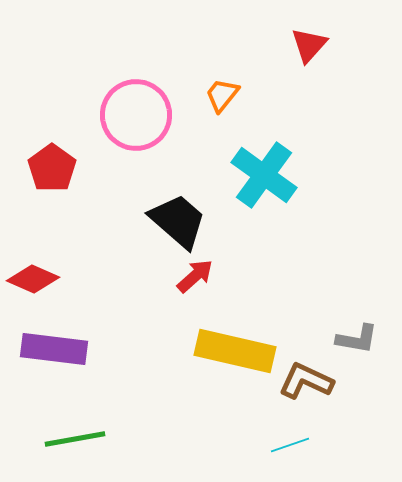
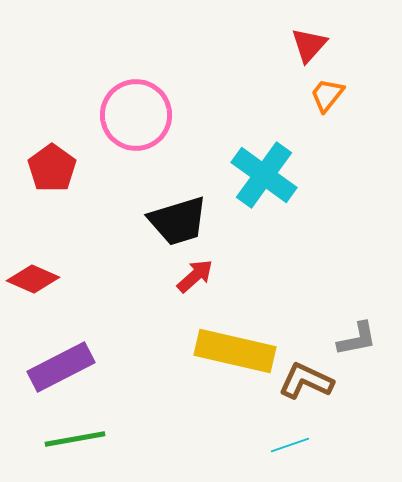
orange trapezoid: moved 105 px right
black trapezoid: rotated 122 degrees clockwise
gray L-shape: rotated 21 degrees counterclockwise
purple rectangle: moved 7 px right, 18 px down; rotated 34 degrees counterclockwise
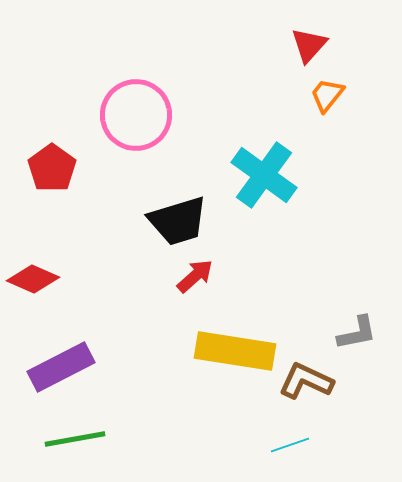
gray L-shape: moved 6 px up
yellow rectangle: rotated 4 degrees counterclockwise
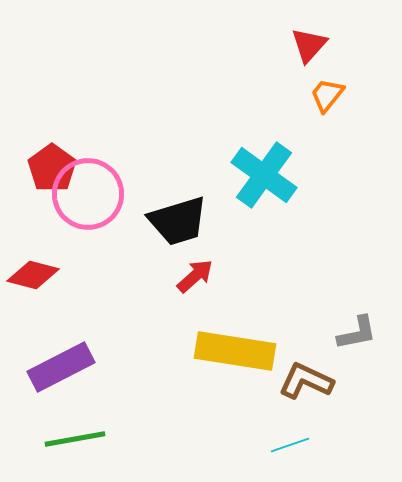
pink circle: moved 48 px left, 79 px down
red diamond: moved 4 px up; rotated 9 degrees counterclockwise
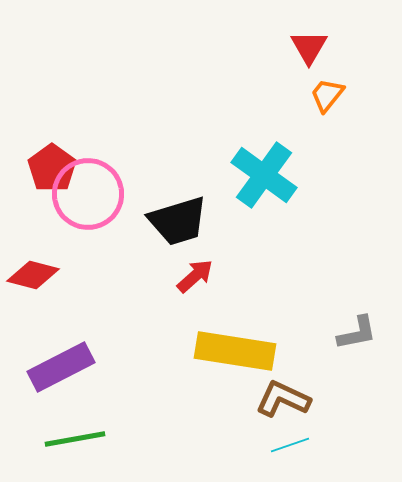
red triangle: moved 2 px down; rotated 12 degrees counterclockwise
brown L-shape: moved 23 px left, 18 px down
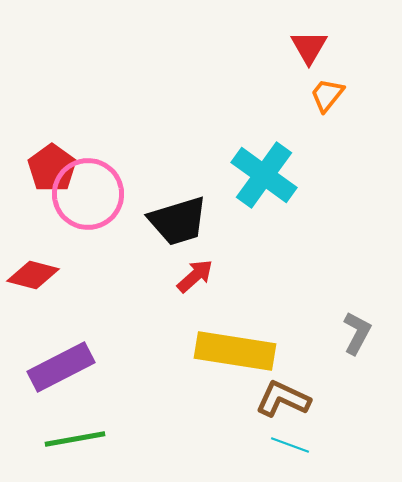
gray L-shape: rotated 51 degrees counterclockwise
cyan line: rotated 39 degrees clockwise
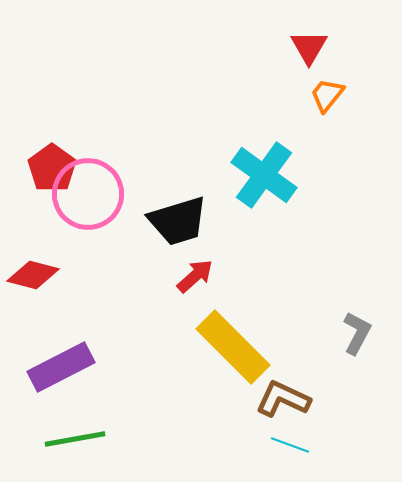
yellow rectangle: moved 2 px left, 4 px up; rotated 36 degrees clockwise
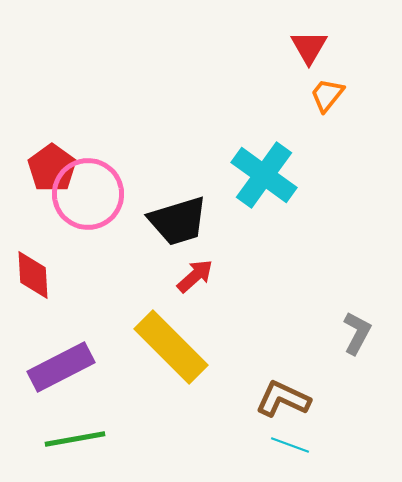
red diamond: rotated 72 degrees clockwise
yellow rectangle: moved 62 px left
